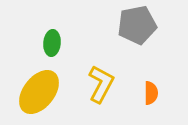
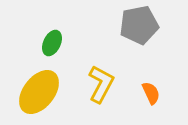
gray pentagon: moved 2 px right
green ellipse: rotated 20 degrees clockwise
orange semicircle: rotated 25 degrees counterclockwise
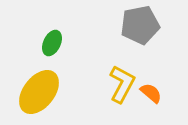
gray pentagon: moved 1 px right
yellow L-shape: moved 21 px right
orange semicircle: rotated 25 degrees counterclockwise
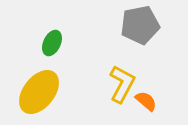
orange semicircle: moved 5 px left, 8 px down
